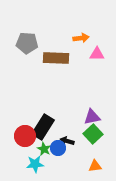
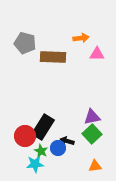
gray pentagon: moved 2 px left; rotated 10 degrees clockwise
brown rectangle: moved 3 px left, 1 px up
green square: moved 1 px left
green star: moved 3 px left, 2 px down
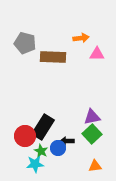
black arrow: rotated 16 degrees counterclockwise
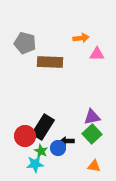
brown rectangle: moved 3 px left, 5 px down
orange triangle: moved 1 px left; rotated 16 degrees clockwise
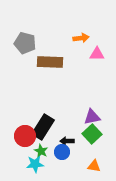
blue circle: moved 4 px right, 4 px down
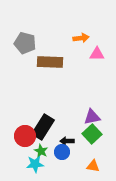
orange triangle: moved 1 px left
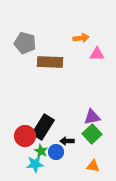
blue circle: moved 6 px left
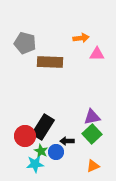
orange triangle: rotated 32 degrees counterclockwise
